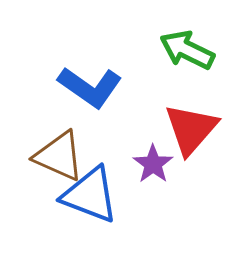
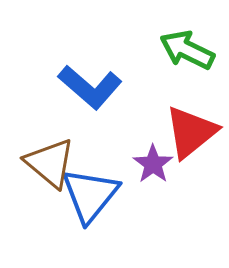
blue L-shape: rotated 6 degrees clockwise
red triangle: moved 3 px down; rotated 10 degrees clockwise
brown triangle: moved 9 px left, 7 px down; rotated 16 degrees clockwise
blue triangle: rotated 48 degrees clockwise
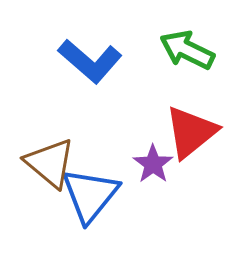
blue L-shape: moved 26 px up
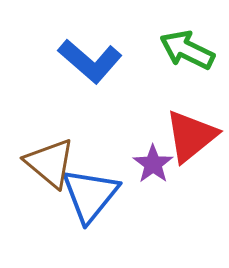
red triangle: moved 4 px down
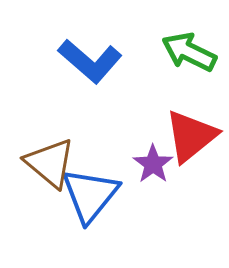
green arrow: moved 2 px right, 2 px down
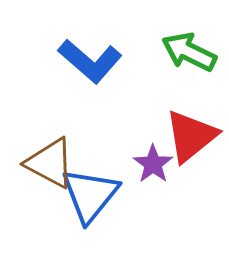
brown triangle: rotated 12 degrees counterclockwise
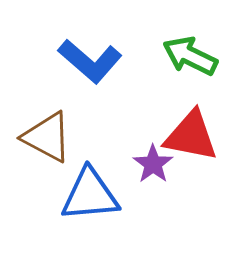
green arrow: moved 1 px right, 4 px down
red triangle: rotated 50 degrees clockwise
brown triangle: moved 3 px left, 26 px up
blue triangle: rotated 46 degrees clockwise
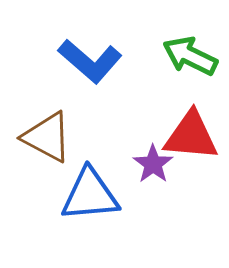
red triangle: rotated 6 degrees counterclockwise
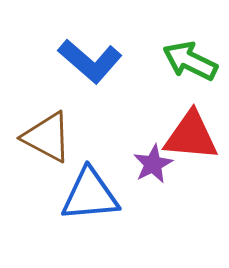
green arrow: moved 5 px down
purple star: rotated 9 degrees clockwise
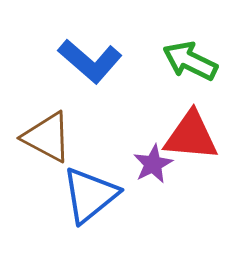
blue triangle: rotated 34 degrees counterclockwise
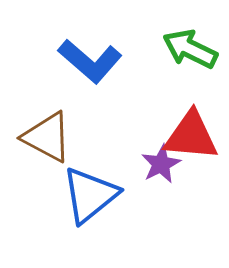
green arrow: moved 12 px up
purple star: moved 8 px right
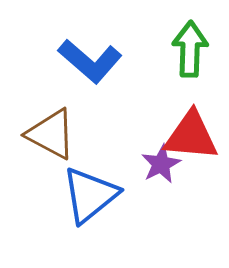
green arrow: rotated 66 degrees clockwise
brown triangle: moved 4 px right, 3 px up
